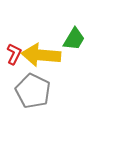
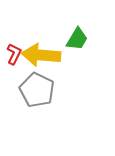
green trapezoid: moved 3 px right
gray pentagon: moved 4 px right, 1 px up
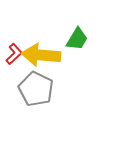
red L-shape: rotated 20 degrees clockwise
gray pentagon: moved 1 px left, 1 px up
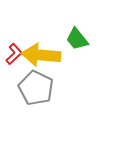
green trapezoid: rotated 110 degrees clockwise
gray pentagon: moved 1 px up
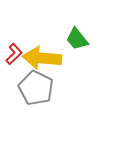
yellow arrow: moved 1 px right, 3 px down
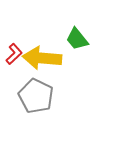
gray pentagon: moved 8 px down
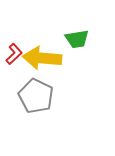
green trapezoid: rotated 60 degrees counterclockwise
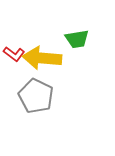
red L-shape: rotated 80 degrees clockwise
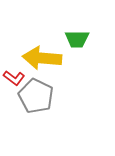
green trapezoid: rotated 10 degrees clockwise
red L-shape: moved 24 px down
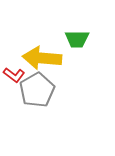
red L-shape: moved 3 px up
gray pentagon: moved 1 px right, 6 px up; rotated 16 degrees clockwise
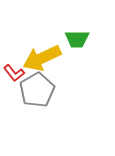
yellow arrow: rotated 30 degrees counterclockwise
red L-shape: moved 2 px up; rotated 15 degrees clockwise
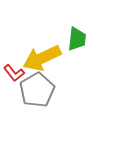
green trapezoid: rotated 85 degrees counterclockwise
